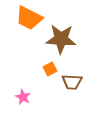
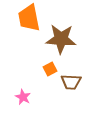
orange trapezoid: rotated 52 degrees clockwise
brown trapezoid: moved 1 px left
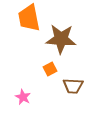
brown trapezoid: moved 2 px right, 4 px down
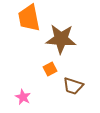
brown trapezoid: rotated 15 degrees clockwise
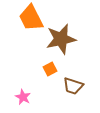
orange trapezoid: moved 2 px right; rotated 16 degrees counterclockwise
brown star: rotated 16 degrees counterclockwise
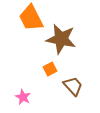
brown star: rotated 24 degrees clockwise
brown trapezoid: rotated 150 degrees counterclockwise
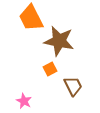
brown star: moved 2 px left, 2 px down
brown trapezoid: rotated 15 degrees clockwise
pink star: moved 1 px right, 4 px down
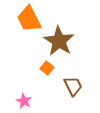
orange trapezoid: moved 2 px left, 1 px down
brown star: rotated 20 degrees clockwise
orange square: moved 3 px left, 1 px up; rotated 24 degrees counterclockwise
